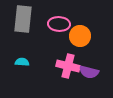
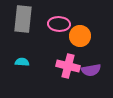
purple semicircle: moved 2 px right, 2 px up; rotated 24 degrees counterclockwise
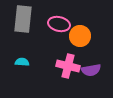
pink ellipse: rotated 10 degrees clockwise
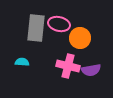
gray rectangle: moved 13 px right, 9 px down
orange circle: moved 2 px down
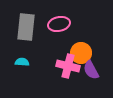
pink ellipse: rotated 25 degrees counterclockwise
gray rectangle: moved 10 px left, 1 px up
orange circle: moved 1 px right, 15 px down
purple semicircle: rotated 72 degrees clockwise
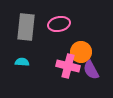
orange circle: moved 1 px up
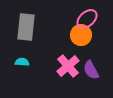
pink ellipse: moved 28 px right, 5 px up; rotated 30 degrees counterclockwise
orange circle: moved 17 px up
pink cross: rotated 35 degrees clockwise
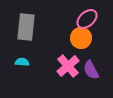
orange circle: moved 3 px down
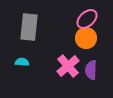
gray rectangle: moved 3 px right
orange circle: moved 5 px right
purple semicircle: rotated 30 degrees clockwise
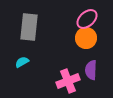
cyan semicircle: rotated 32 degrees counterclockwise
pink cross: moved 15 px down; rotated 20 degrees clockwise
